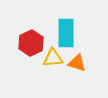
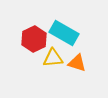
cyan rectangle: moved 2 px left; rotated 60 degrees counterclockwise
red hexagon: moved 3 px right, 4 px up
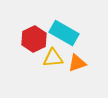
orange triangle: rotated 36 degrees counterclockwise
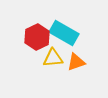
red hexagon: moved 3 px right, 2 px up
orange triangle: moved 1 px left, 1 px up
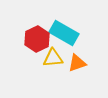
red hexagon: moved 2 px down
orange triangle: moved 1 px right, 1 px down
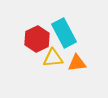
cyan rectangle: rotated 32 degrees clockwise
orange triangle: rotated 12 degrees clockwise
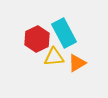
yellow triangle: moved 1 px right, 1 px up
orange triangle: rotated 24 degrees counterclockwise
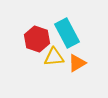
cyan rectangle: moved 3 px right
red hexagon: rotated 15 degrees counterclockwise
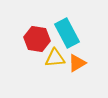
red hexagon: rotated 10 degrees counterclockwise
yellow triangle: moved 1 px right, 1 px down
